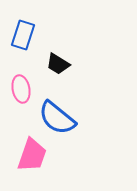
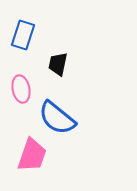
black trapezoid: rotated 70 degrees clockwise
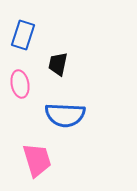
pink ellipse: moved 1 px left, 5 px up
blue semicircle: moved 8 px right, 3 px up; rotated 36 degrees counterclockwise
pink trapezoid: moved 5 px right, 5 px down; rotated 36 degrees counterclockwise
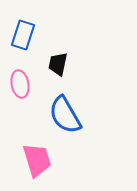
blue semicircle: rotated 57 degrees clockwise
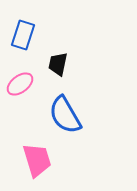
pink ellipse: rotated 64 degrees clockwise
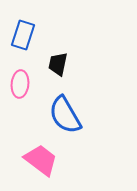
pink ellipse: rotated 48 degrees counterclockwise
pink trapezoid: moved 4 px right; rotated 36 degrees counterclockwise
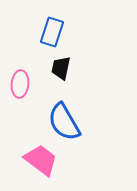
blue rectangle: moved 29 px right, 3 px up
black trapezoid: moved 3 px right, 4 px down
blue semicircle: moved 1 px left, 7 px down
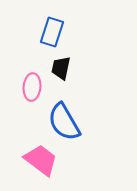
pink ellipse: moved 12 px right, 3 px down
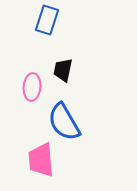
blue rectangle: moved 5 px left, 12 px up
black trapezoid: moved 2 px right, 2 px down
pink trapezoid: rotated 132 degrees counterclockwise
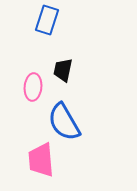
pink ellipse: moved 1 px right
